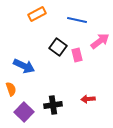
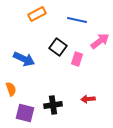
pink rectangle: moved 4 px down; rotated 32 degrees clockwise
blue arrow: moved 7 px up
purple square: moved 1 px right, 1 px down; rotated 30 degrees counterclockwise
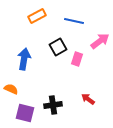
orange rectangle: moved 2 px down
blue line: moved 3 px left, 1 px down
black square: rotated 24 degrees clockwise
blue arrow: rotated 105 degrees counterclockwise
orange semicircle: rotated 48 degrees counterclockwise
red arrow: rotated 40 degrees clockwise
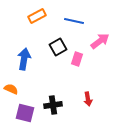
red arrow: rotated 136 degrees counterclockwise
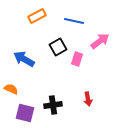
blue arrow: rotated 70 degrees counterclockwise
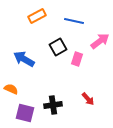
red arrow: rotated 32 degrees counterclockwise
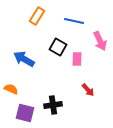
orange rectangle: rotated 30 degrees counterclockwise
pink arrow: rotated 102 degrees clockwise
black square: rotated 30 degrees counterclockwise
pink rectangle: rotated 16 degrees counterclockwise
red arrow: moved 9 px up
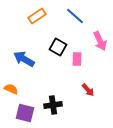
orange rectangle: rotated 24 degrees clockwise
blue line: moved 1 px right, 5 px up; rotated 30 degrees clockwise
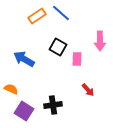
blue line: moved 14 px left, 3 px up
pink arrow: rotated 24 degrees clockwise
purple square: moved 1 px left, 2 px up; rotated 18 degrees clockwise
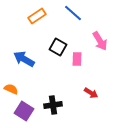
blue line: moved 12 px right
pink arrow: rotated 30 degrees counterclockwise
red arrow: moved 3 px right, 3 px down; rotated 16 degrees counterclockwise
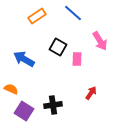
red arrow: rotated 88 degrees counterclockwise
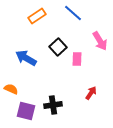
black square: rotated 18 degrees clockwise
blue arrow: moved 2 px right, 1 px up
purple square: moved 2 px right; rotated 18 degrees counterclockwise
